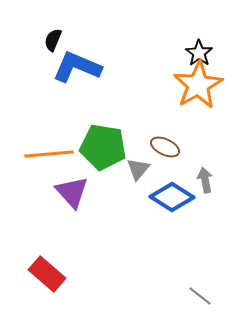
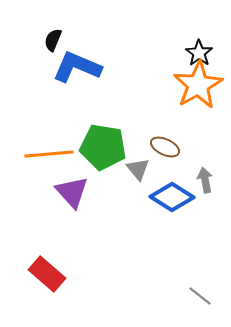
gray triangle: rotated 20 degrees counterclockwise
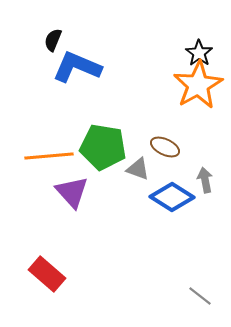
orange line: moved 2 px down
gray triangle: rotated 30 degrees counterclockwise
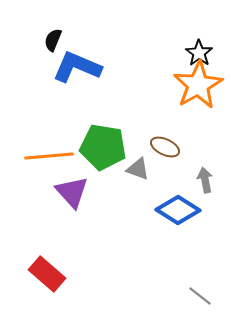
blue diamond: moved 6 px right, 13 px down
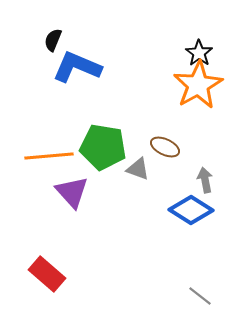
blue diamond: moved 13 px right
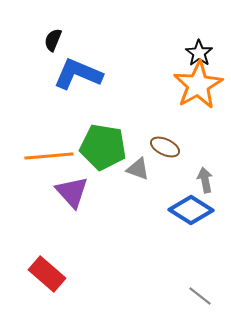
blue L-shape: moved 1 px right, 7 px down
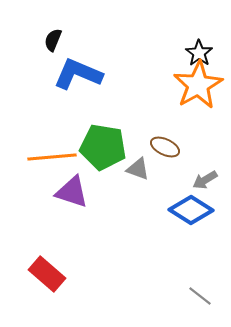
orange line: moved 3 px right, 1 px down
gray arrow: rotated 110 degrees counterclockwise
purple triangle: rotated 30 degrees counterclockwise
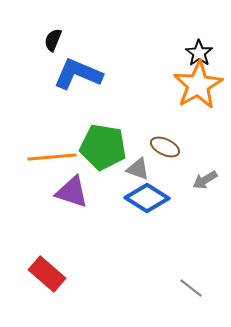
blue diamond: moved 44 px left, 12 px up
gray line: moved 9 px left, 8 px up
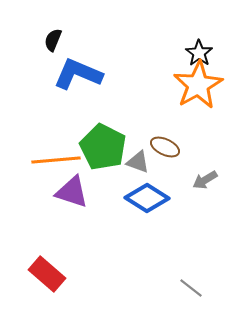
green pentagon: rotated 18 degrees clockwise
orange line: moved 4 px right, 3 px down
gray triangle: moved 7 px up
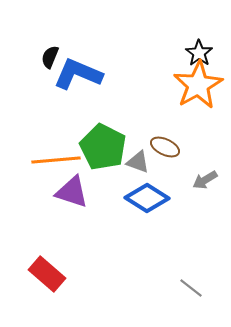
black semicircle: moved 3 px left, 17 px down
